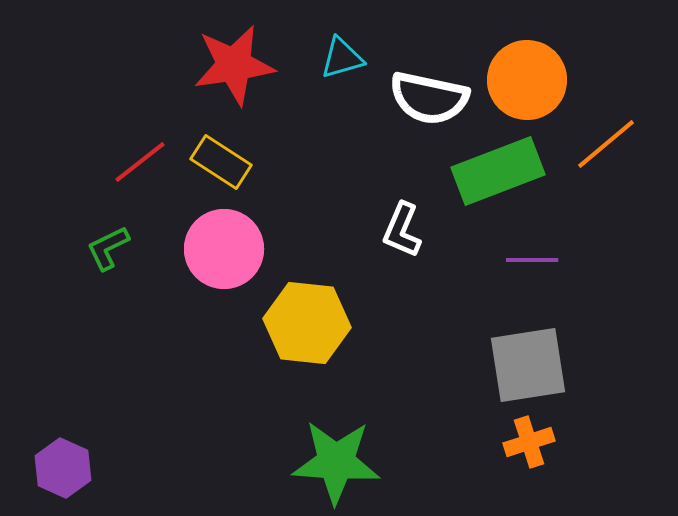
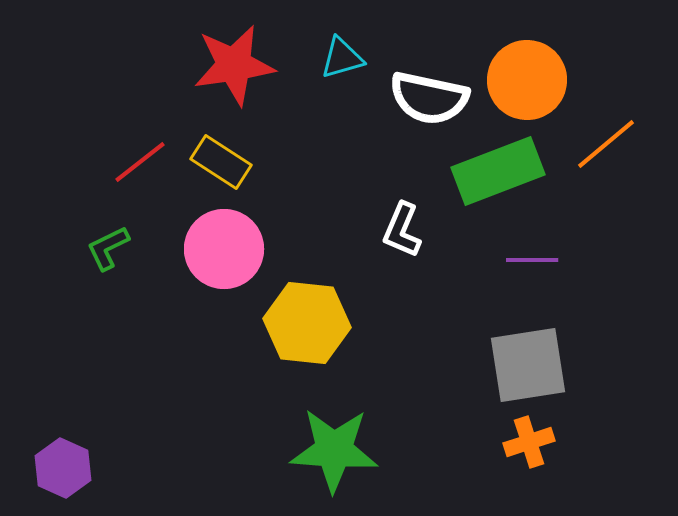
green star: moved 2 px left, 12 px up
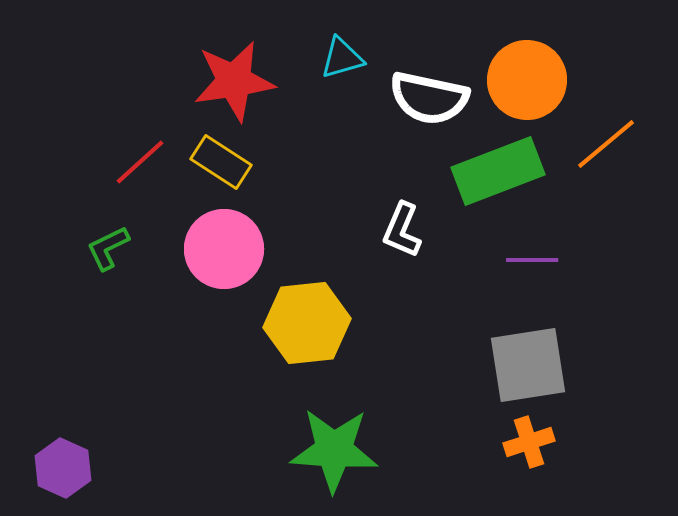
red star: moved 16 px down
red line: rotated 4 degrees counterclockwise
yellow hexagon: rotated 12 degrees counterclockwise
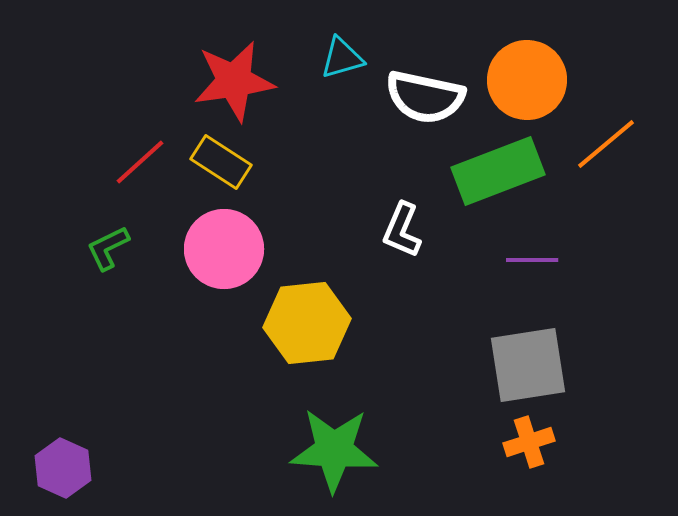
white semicircle: moved 4 px left, 1 px up
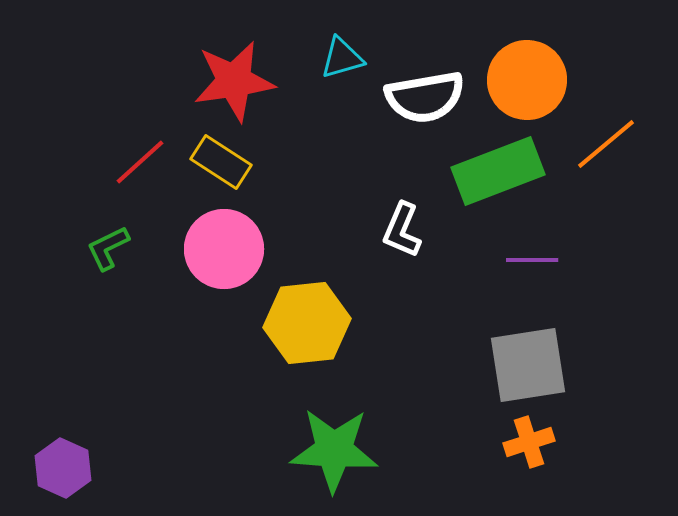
white semicircle: rotated 22 degrees counterclockwise
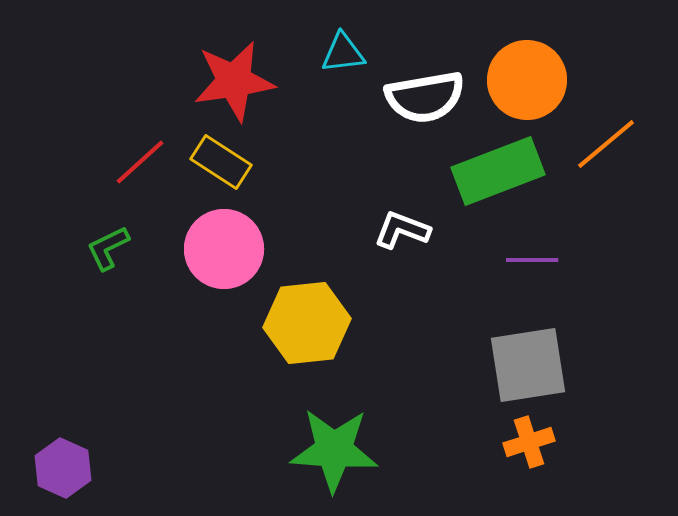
cyan triangle: moved 1 px right, 5 px up; rotated 9 degrees clockwise
white L-shape: rotated 88 degrees clockwise
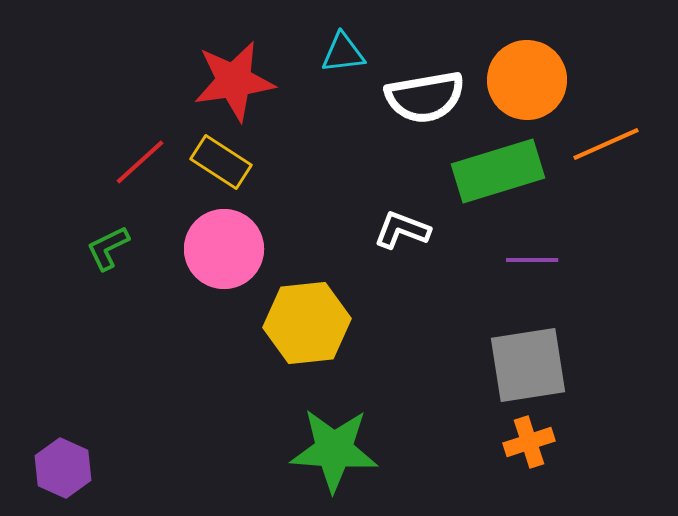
orange line: rotated 16 degrees clockwise
green rectangle: rotated 4 degrees clockwise
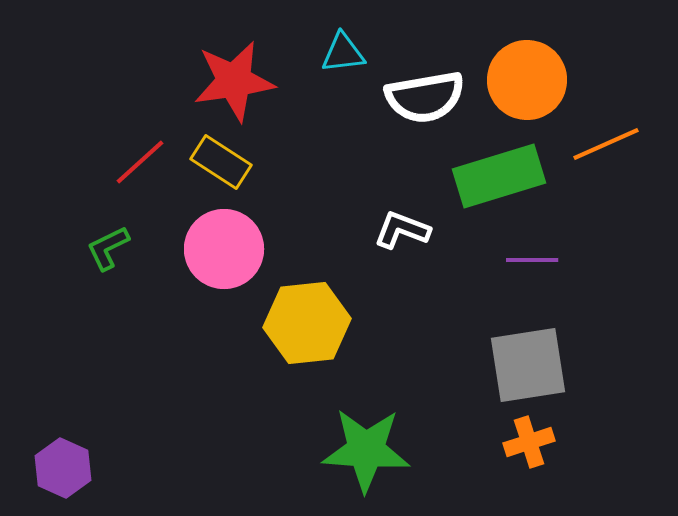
green rectangle: moved 1 px right, 5 px down
green star: moved 32 px right
